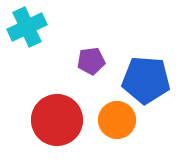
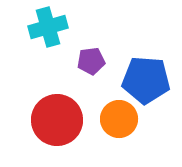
cyan cross: moved 21 px right; rotated 9 degrees clockwise
orange circle: moved 2 px right, 1 px up
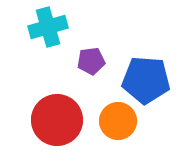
orange circle: moved 1 px left, 2 px down
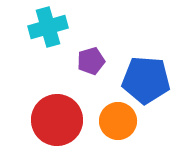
purple pentagon: rotated 8 degrees counterclockwise
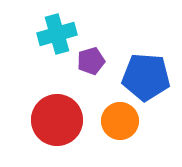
cyan cross: moved 9 px right, 7 px down
blue pentagon: moved 3 px up
orange circle: moved 2 px right
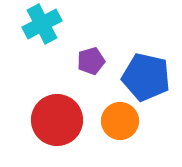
cyan cross: moved 15 px left, 10 px up; rotated 12 degrees counterclockwise
blue pentagon: rotated 9 degrees clockwise
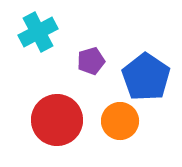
cyan cross: moved 4 px left, 8 px down
blue pentagon: rotated 21 degrees clockwise
